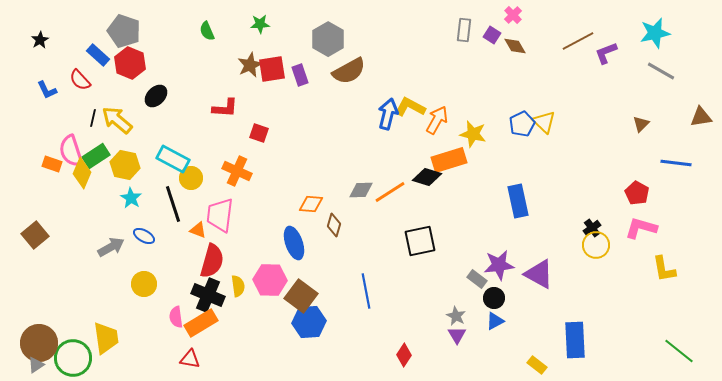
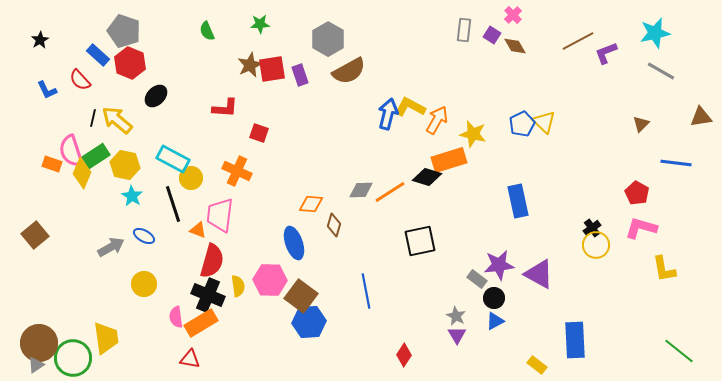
cyan star at (131, 198): moved 1 px right, 2 px up
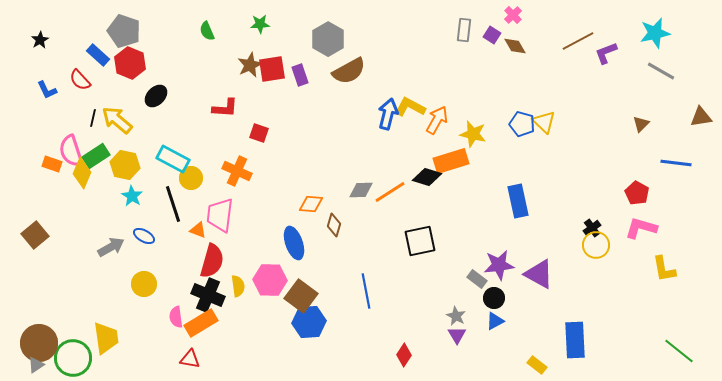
blue pentagon at (522, 124): rotated 30 degrees counterclockwise
orange rectangle at (449, 160): moved 2 px right, 1 px down
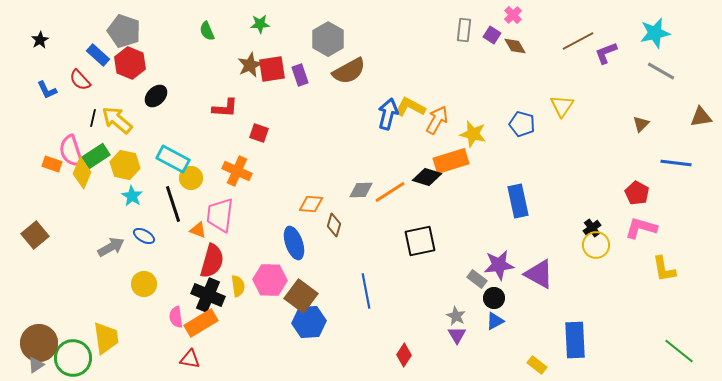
yellow triangle at (544, 122): moved 18 px right, 16 px up; rotated 20 degrees clockwise
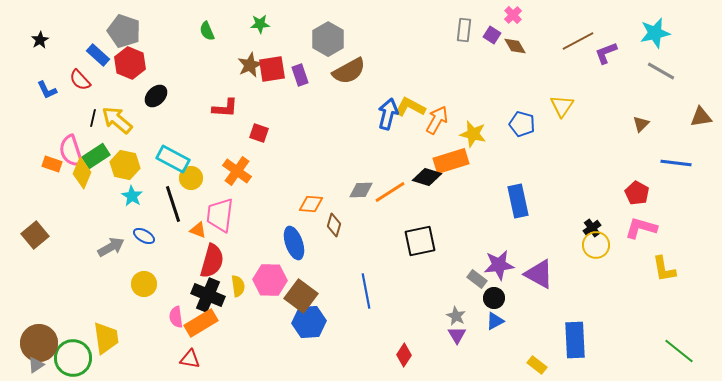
orange cross at (237, 171): rotated 12 degrees clockwise
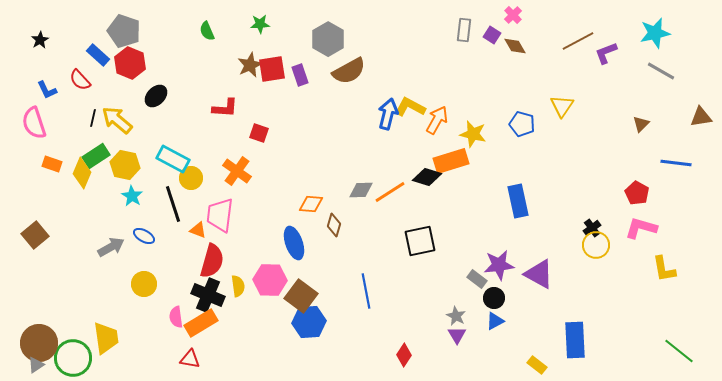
pink semicircle at (71, 151): moved 37 px left, 28 px up
